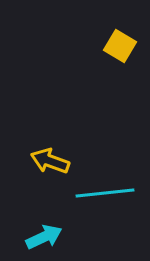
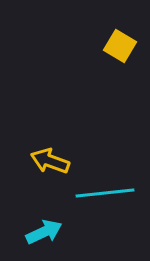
cyan arrow: moved 5 px up
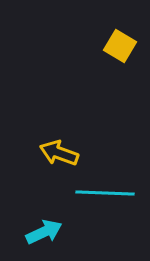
yellow arrow: moved 9 px right, 8 px up
cyan line: rotated 8 degrees clockwise
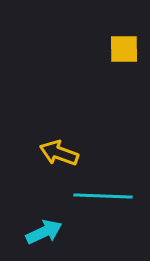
yellow square: moved 4 px right, 3 px down; rotated 32 degrees counterclockwise
cyan line: moved 2 px left, 3 px down
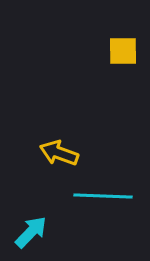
yellow square: moved 1 px left, 2 px down
cyan arrow: moved 13 px left; rotated 21 degrees counterclockwise
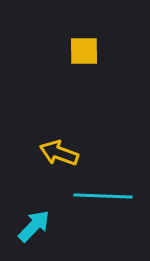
yellow square: moved 39 px left
cyan arrow: moved 3 px right, 6 px up
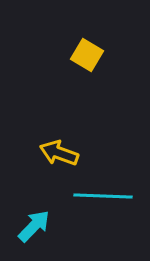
yellow square: moved 3 px right, 4 px down; rotated 32 degrees clockwise
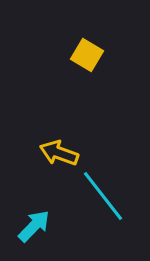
cyan line: rotated 50 degrees clockwise
